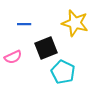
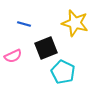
blue line: rotated 16 degrees clockwise
pink semicircle: moved 1 px up
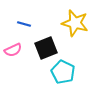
pink semicircle: moved 6 px up
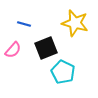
pink semicircle: rotated 24 degrees counterclockwise
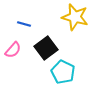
yellow star: moved 6 px up
black square: rotated 15 degrees counterclockwise
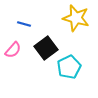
yellow star: moved 1 px right, 1 px down
cyan pentagon: moved 6 px right, 5 px up; rotated 20 degrees clockwise
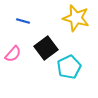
blue line: moved 1 px left, 3 px up
pink semicircle: moved 4 px down
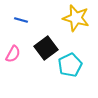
blue line: moved 2 px left, 1 px up
pink semicircle: rotated 12 degrees counterclockwise
cyan pentagon: moved 1 px right, 2 px up
